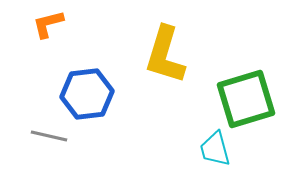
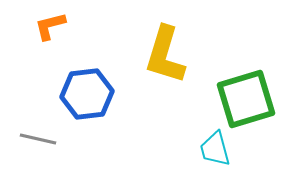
orange L-shape: moved 2 px right, 2 px down
gray line: moved 11 px left, 3 px down
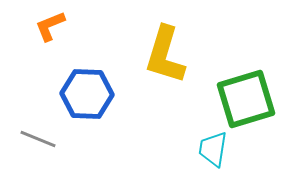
orange L-shape: rotated 8 degrees counterclockwise
blue hexagon: rotated 9 degrees clockwise
gray line: rotated 9 degrees clockwise
cyan trapezoid: moved 2 px left; rotated 24 degrees clockwise
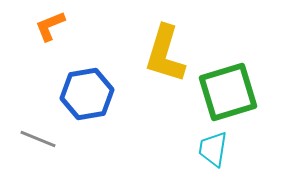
yellow L-shape: moved 1 px up
blue hexagon: rotated 12 degrees counterclockwise
green square: moved 18 px left, 7 px up
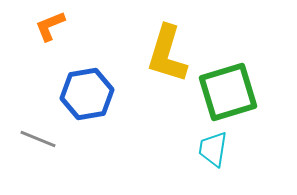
yellow L-shape: moved 2 px right
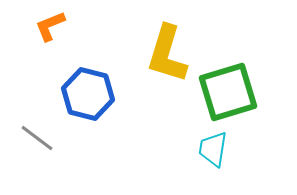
blue hexagon: moved 1 px right; rotated 24 degrees clockwise
gray line: moved 1 px left, 1 px up; rotated 15 degrees clockwise
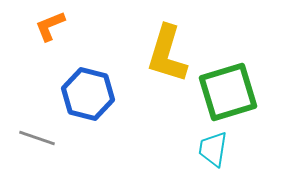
gray line: rotated 18 degrees counterclockwise
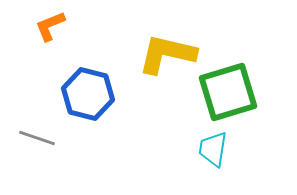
yellow L-shape: rotated 86 degrees clockwise
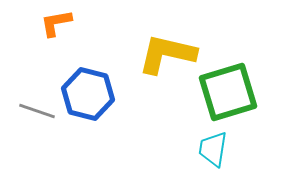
orange L-shape: moved 6 px right, 3 px up; rotated 12 degrees clockwise
gray line: moved 27 px up
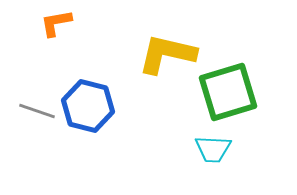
blue hexagon: moved 12 px down
cyan trapezoid: rotated 96 degrees counterclockwise
